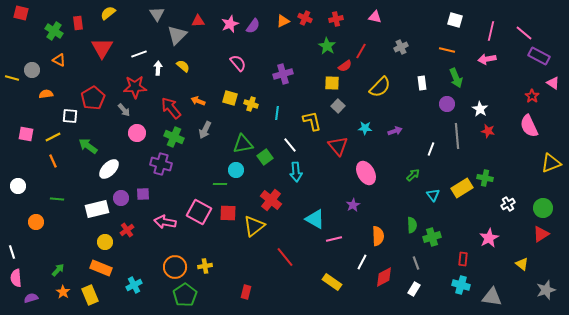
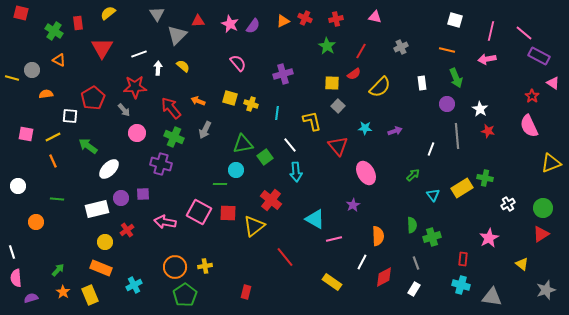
pink star at (230, 24): rotated 24 degrees counterclockwise
red semicircle at (345, 66): moved 9 px right, 8 px down
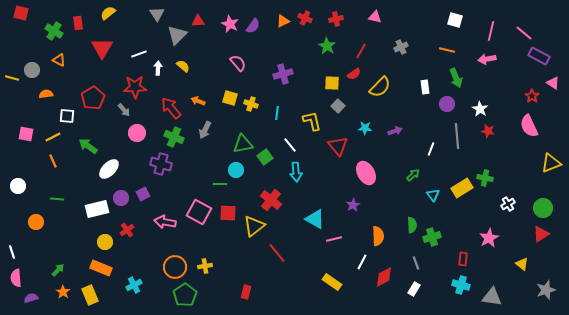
white rectangle at (422, 83): moved 3 px right, 4 px down
white square at (70, 116): moved 3 px left
purple square at (143, 194): rotated 24 degrees counterclockwise
red line at (285, 257): moved 8 px left, 4 px up
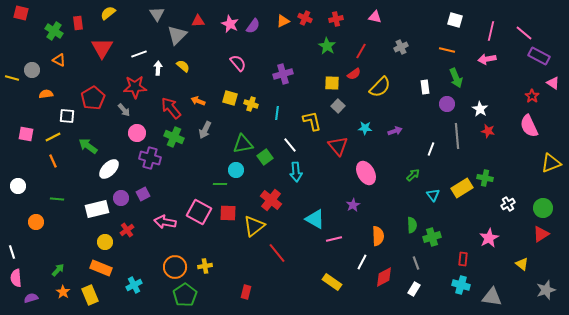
purple cross at (161, 164): moved 11 px left, 6 px up
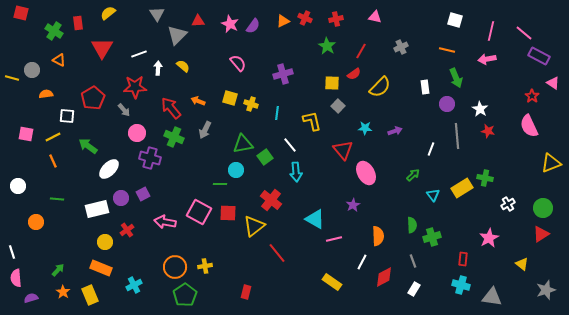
red triangle at (338, 146): moved 5 px right, 4 px down
gray line at (416, 263): moved 3 px left, 2 px up
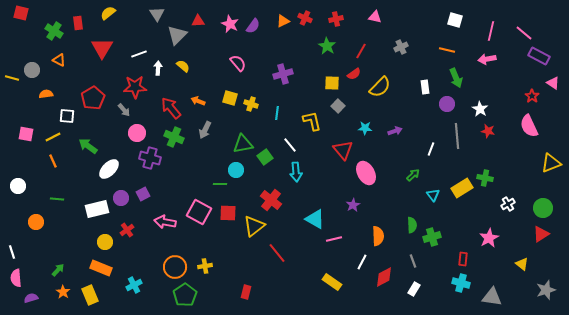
cyan cross at (461, 285): moved 2 px up
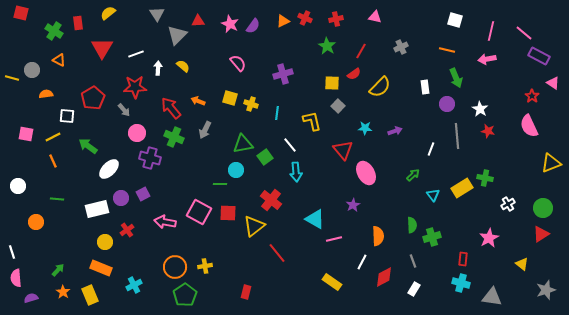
white line at (139, 54): moved 3 px left
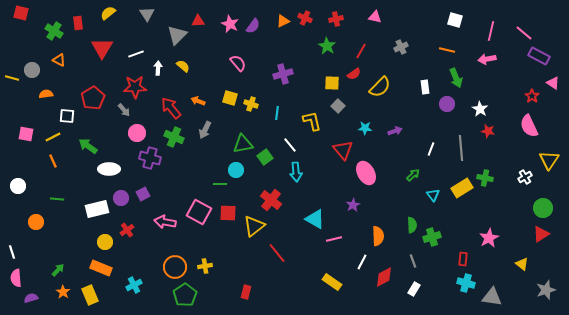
gray triangle at (157, 14): moved 10 px left
gray line at (457, 136): moved 4 px right, 12 px down
yellow triangle at (551, 163): moved 2 px left, 3 px up; rotated 35 degrees counterclockwise
white ellipse at (109, 169): rotated 45 degrees clockwise
white cross at (508, 204): moved 17 px right, 27 px up
cyan cross at (461, 283): moved 5 px right
